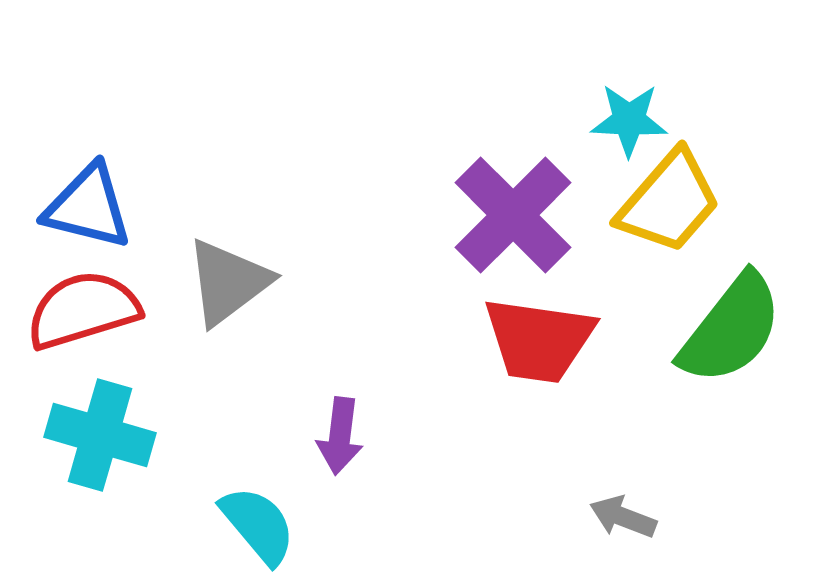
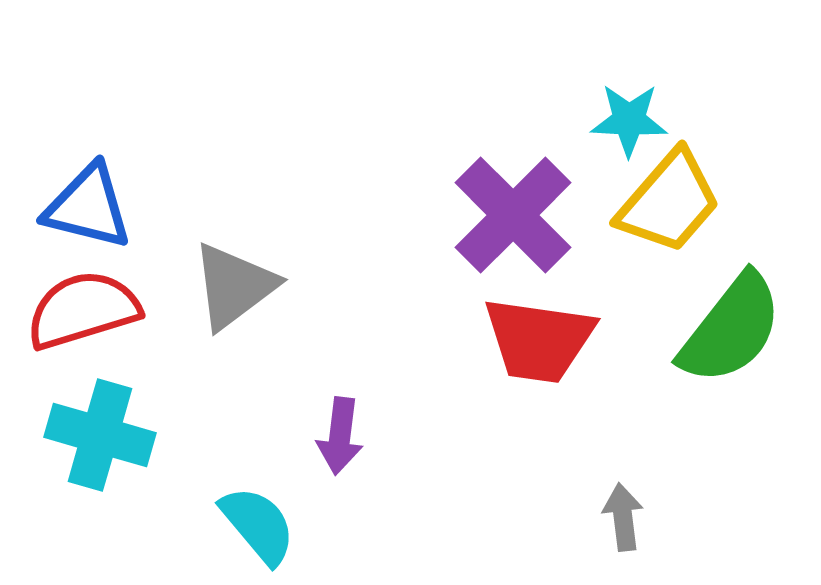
gray triangle: moved 6 px right, 4 px down
gray arrow: rotated 62 degrees clockwise
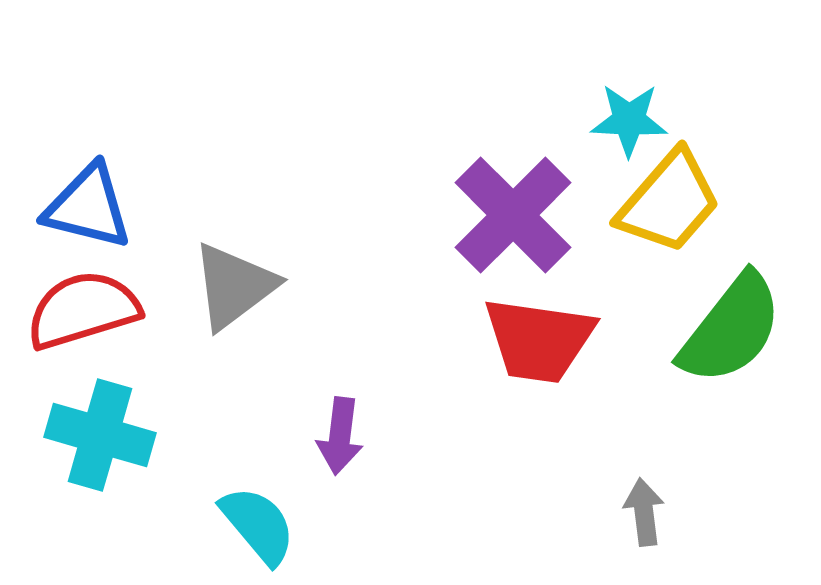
gray arrow: moved 21 px right, 5 px up
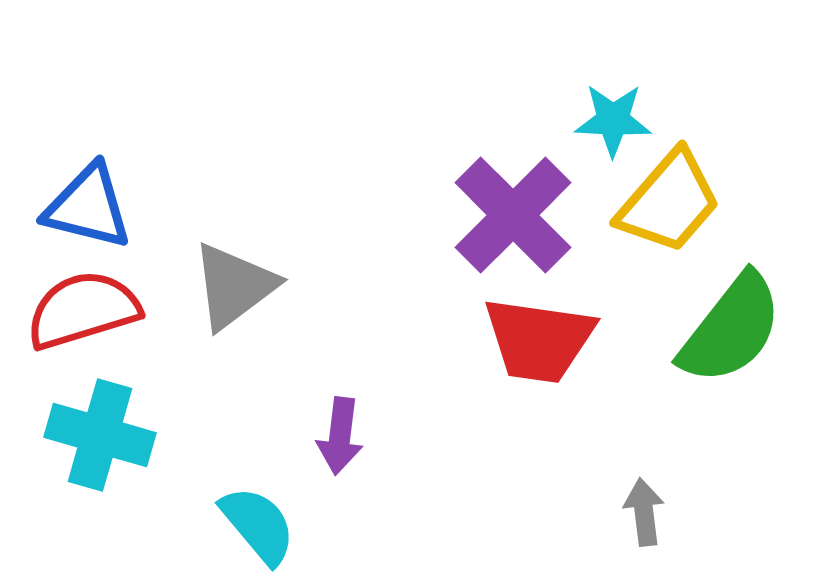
cyan star: moved 16 px left
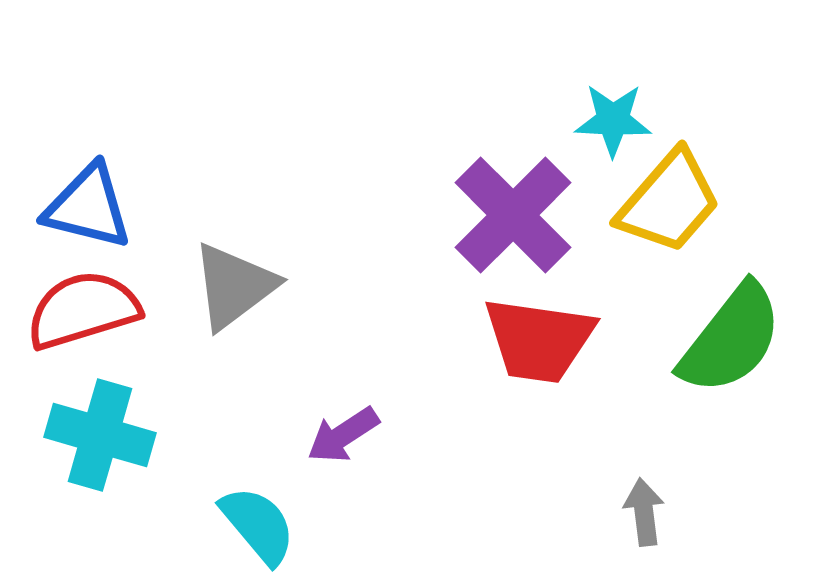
green semicircle: moved 10 px down
purple arrow: moved 3 px right, 1 px up; rotated 50 degrees clockwise
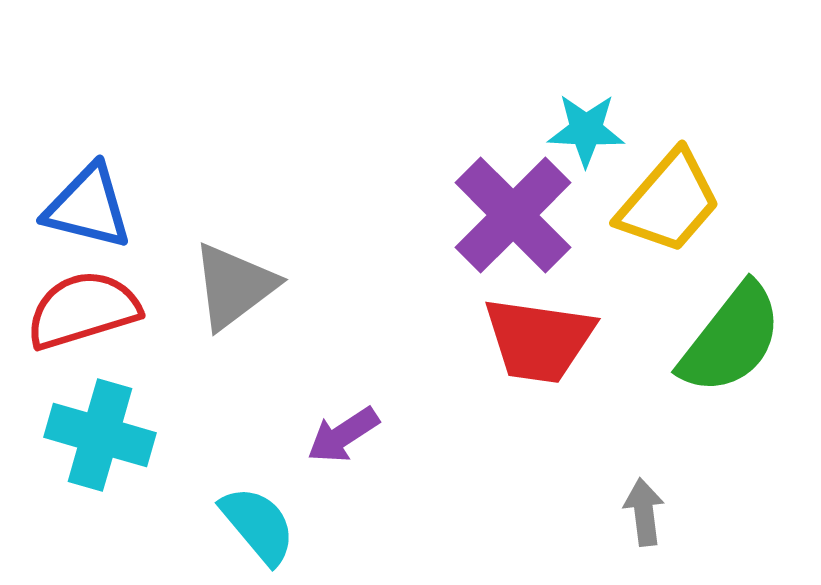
cyan star: moved 27 px left, 10 px down
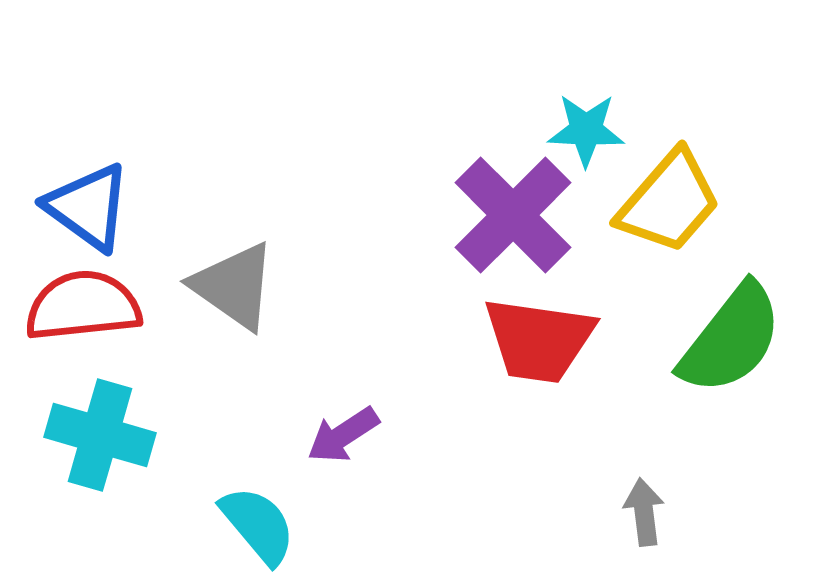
blue triangle: rotated 22 degrees clockwise
gray triangle: rotated 48 degrees counterclockwise
red semicircle: moved 4 px up; rotated 11 degrees clockwise
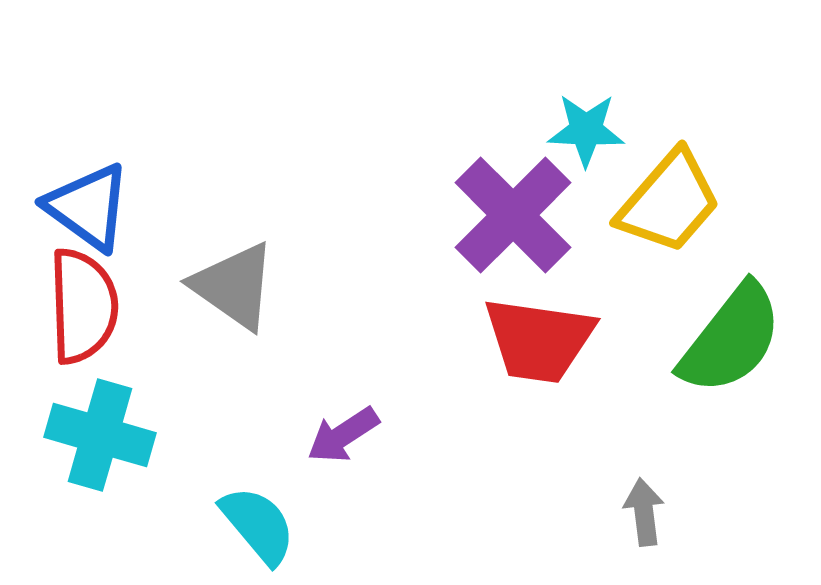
red semicircle: rotated 94 degrees clockwise
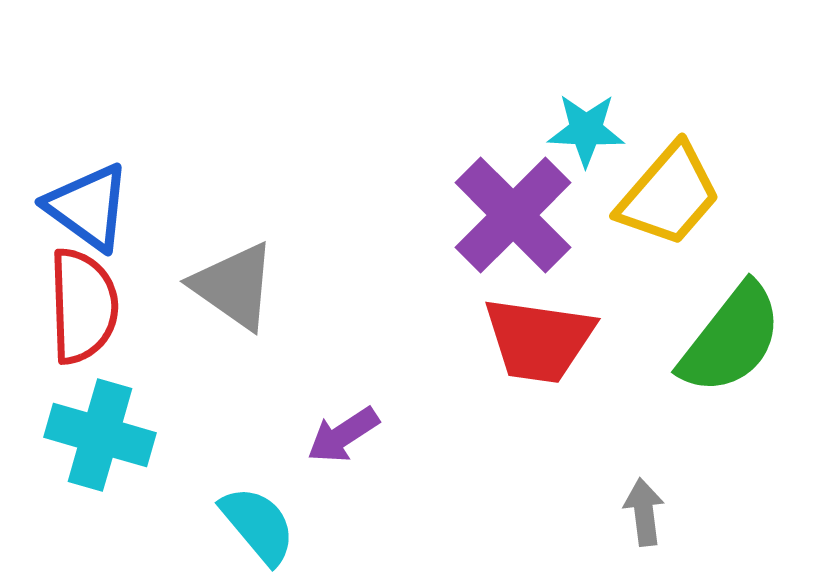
yellow trapezoid: moved 7 px up
